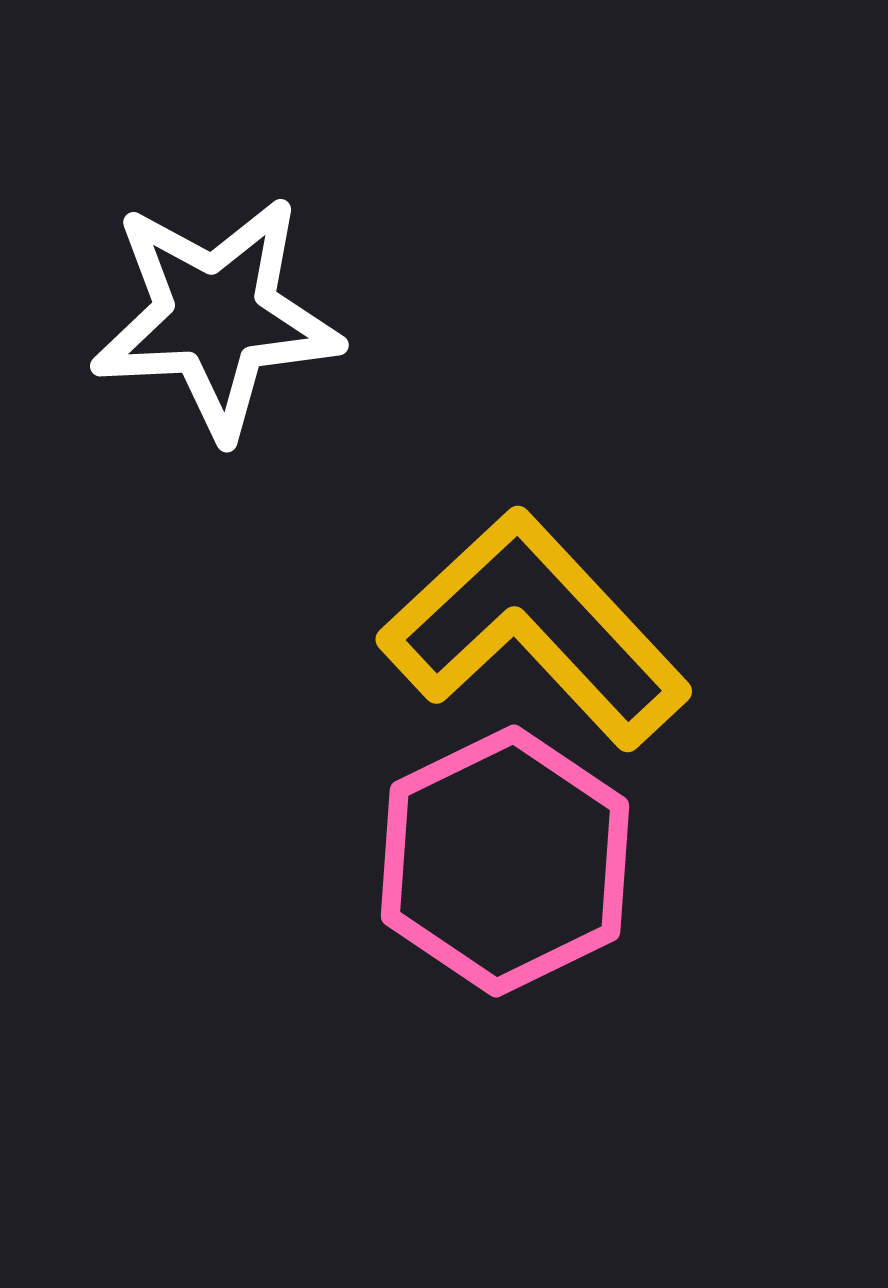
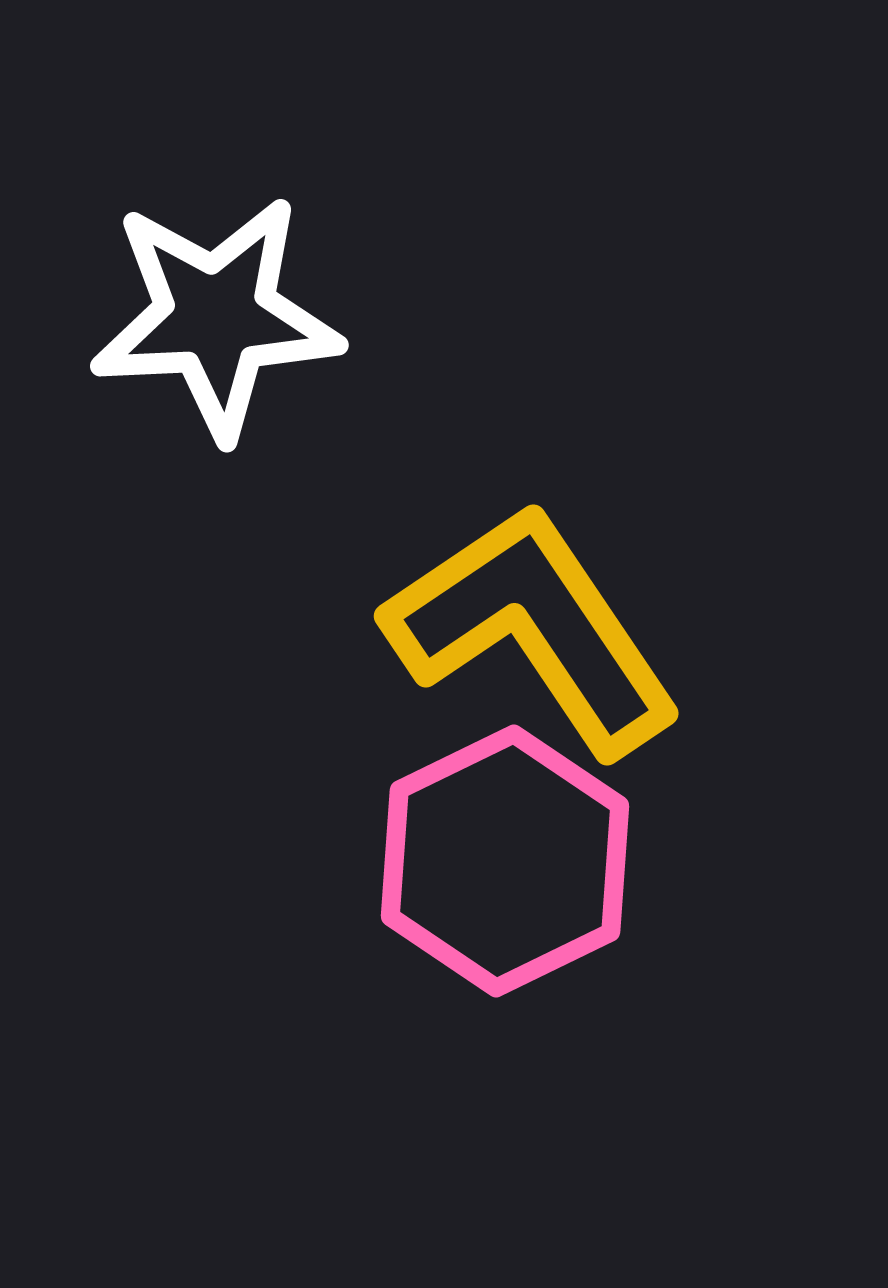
yellow L-shape: moved 2 px left; rotated 9 degrees clockwise
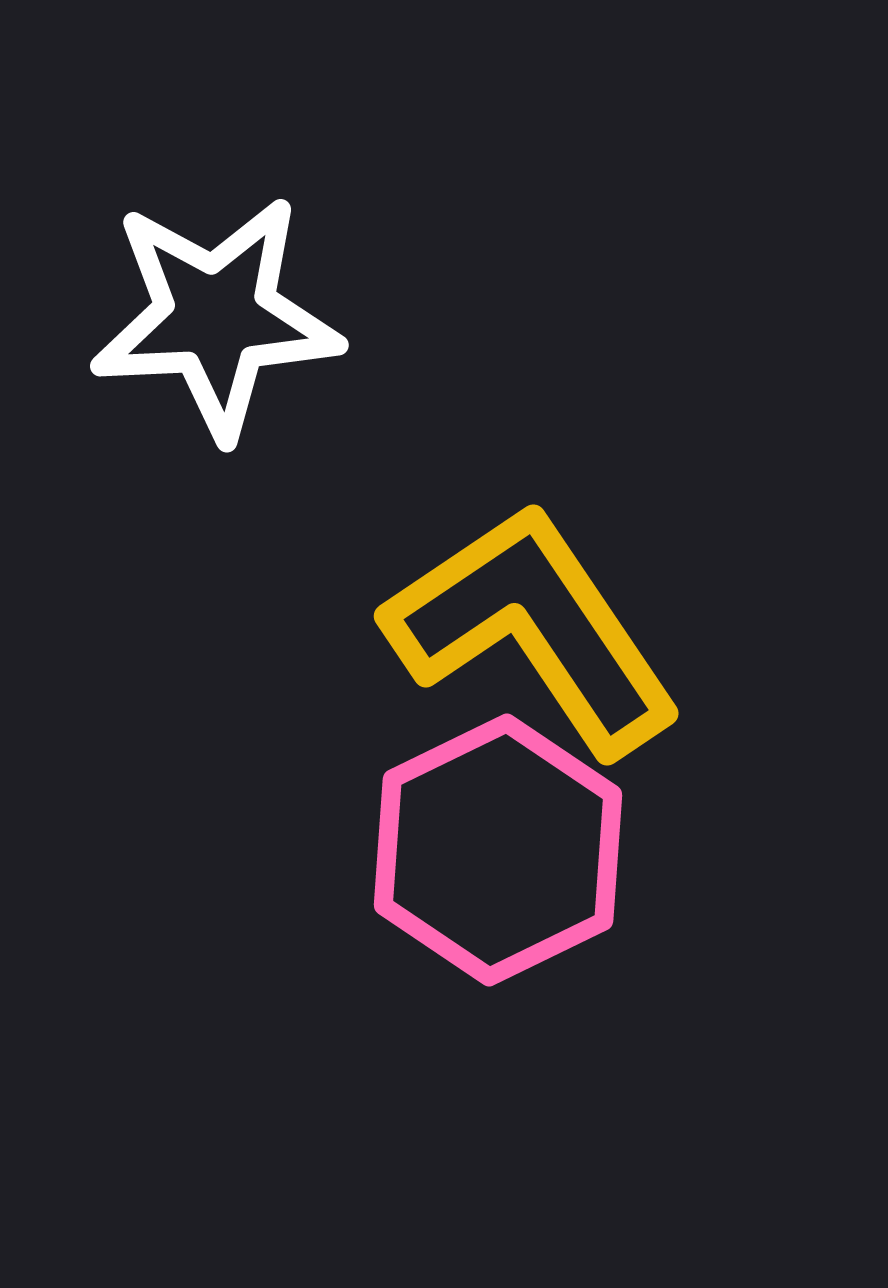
pink hexagon: moved 7 px left, 11 px up
